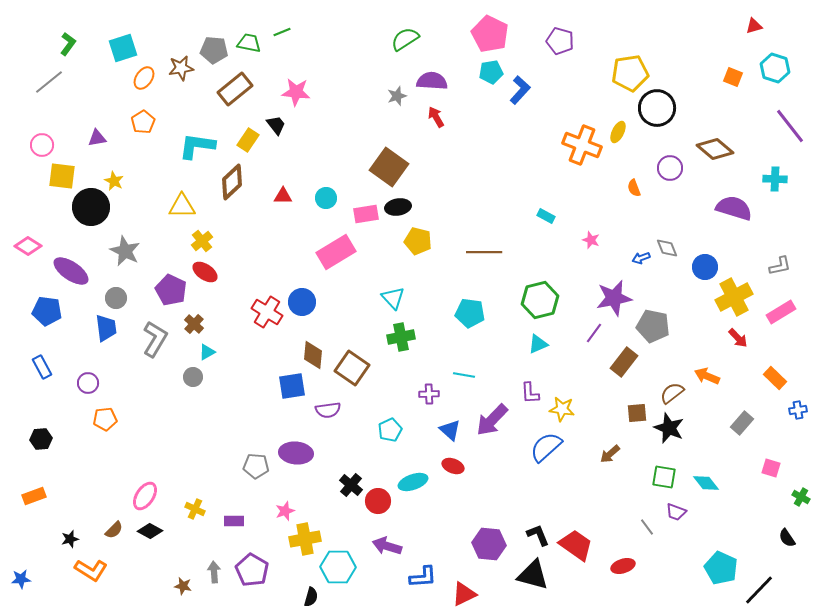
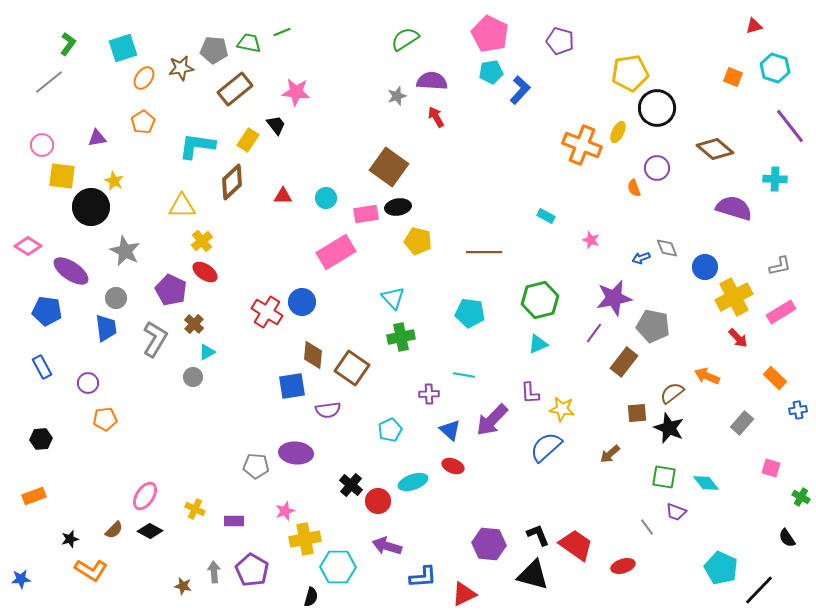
purple circle at (670, 168): moved 13 px left
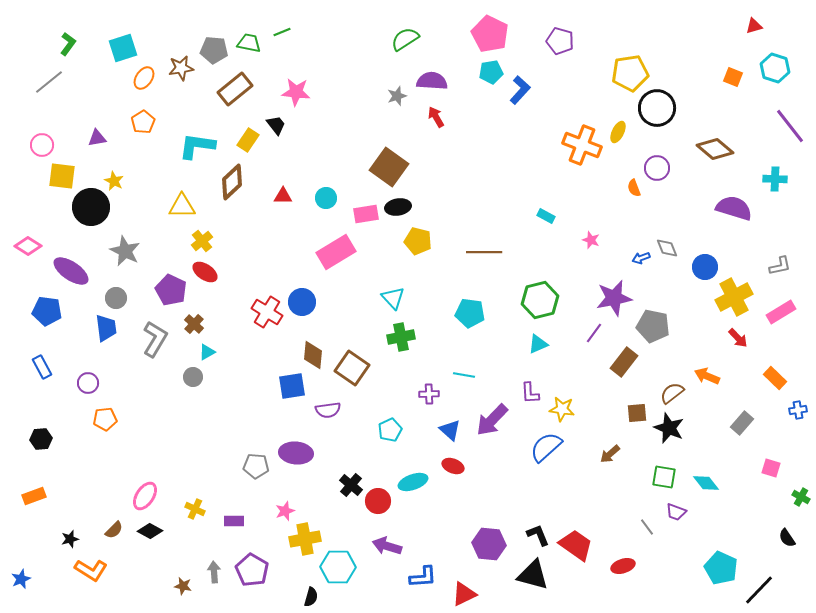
blue star at (21, 579): rotated 18 degrees counterclockwise
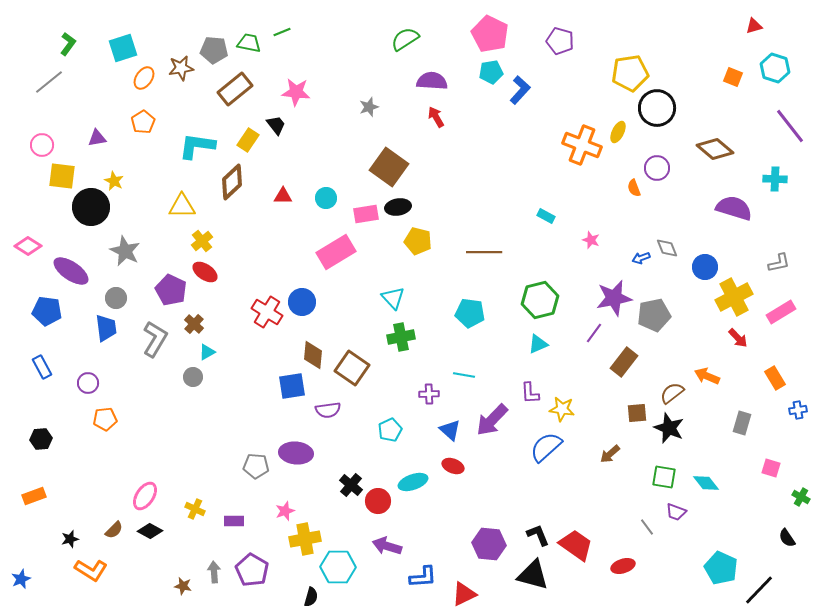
gray star at (397, 96): moved 28 px left, 11 px down
gray L-shape at (780, 266): moved 1 px left, 3 px up
gray pentagon at (653, 326): moved 1 px right, 11 px up; rotated 24 degrees counterclockwise
orange rectangle at (775, 378): rotated 15 degrees clockwise
gray rectangle at (742, 423): rotated 25 degrees counterclockwise
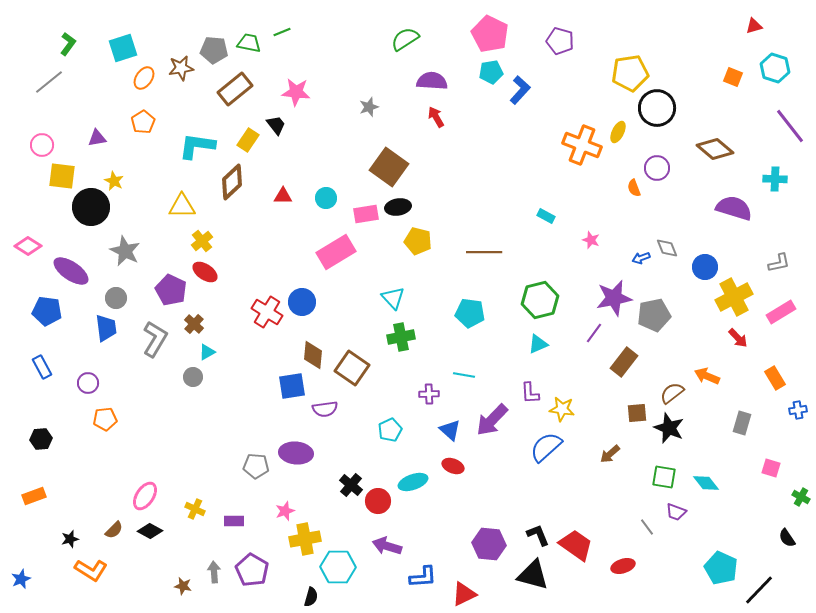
purple semicircle at (328, 410): moved 3 px left, 1 px up
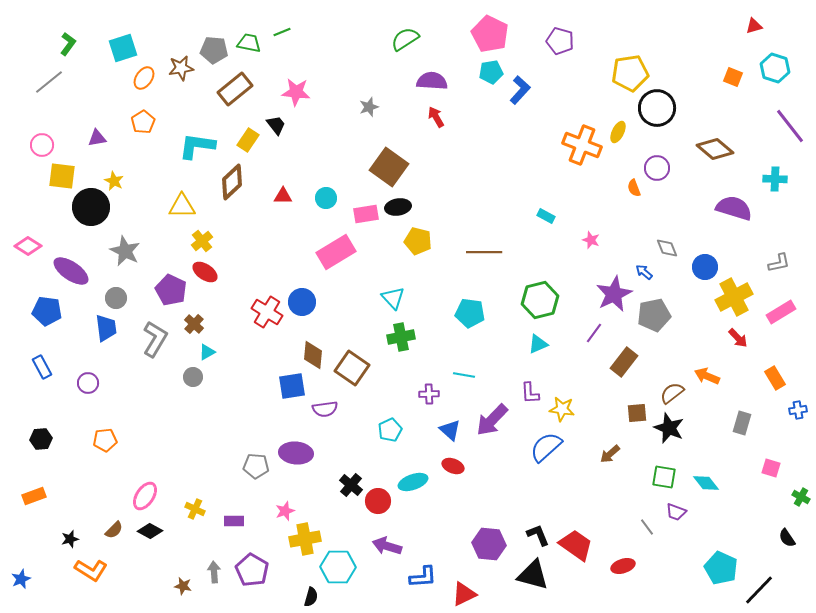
blue arrow at (641, 258): moved 3 px right, 14 px down; rotated 60 degrees clockwise
purple star at (614, 298): moved 4 px up; rotated 15 degrees counterclockwise
orange pentagon at (105, 419): moved 21 px down
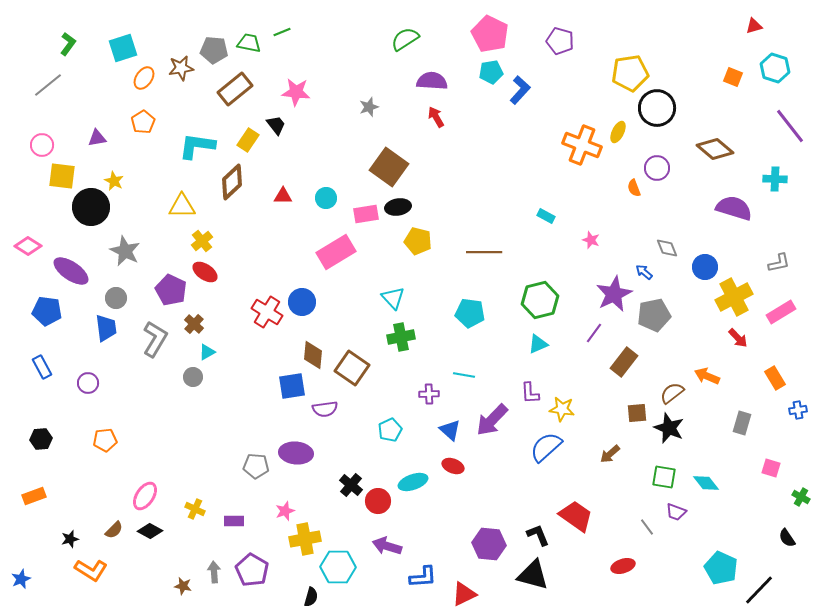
gray line at (49, 82): moved 1 px left, 3 px down
red trapezoid at (576, 545): moved 29 px up
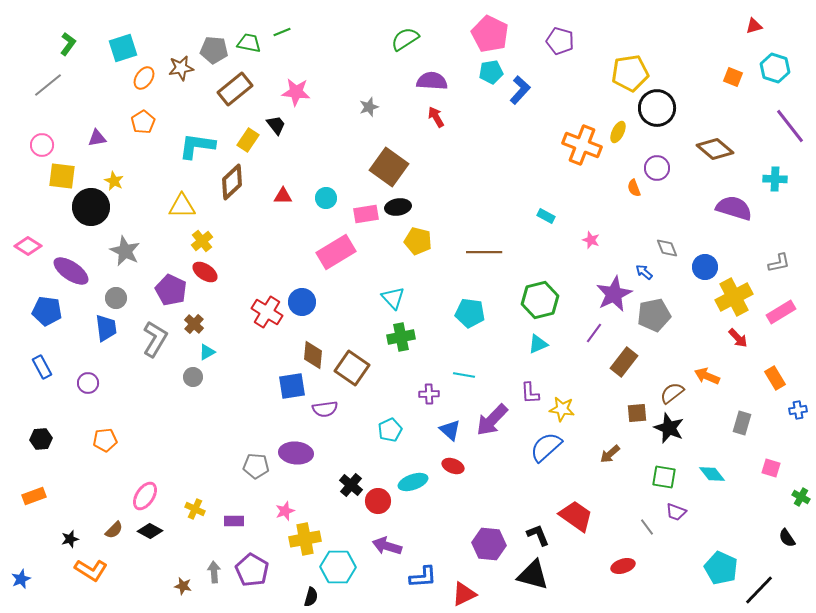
cyan diamond at (706, 483): moved 6 px right, 9 px up
